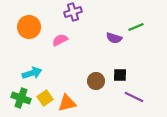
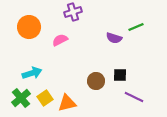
green cross: rotated 30 degrees clockwise
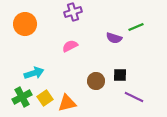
orange circle: moved 4 px left, 3 px up
pink semicircle: moved 10 px right, 6 px down
cyan arrow: moved 2 px right
green cross: moved 1 px right, 1 px up; rotated 12 degrees clockwise
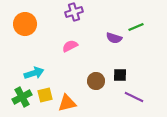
purple cross: moved 1 px right
yellow square: moved 3 px up; rotated 21 degrees clockwise
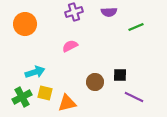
purple semicircle: moved 5 px left, 26 px up; rotated 21 degrees counterclockwise
cyan arrow: moved 1 px right, 1 px up
brown circle: moved 1 px left, 1 px down
yellow square: moved 2 px up; rotated 28 degrees clockwise
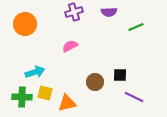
green cross: rotated 30 degrees clockwise
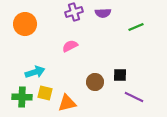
purple semicircle: moved 6 px left, 1 px down
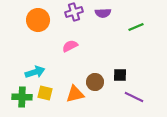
orange circle: moved 13 px right, 4 px up
orange triangle: moved 8 px right, 9 px up
